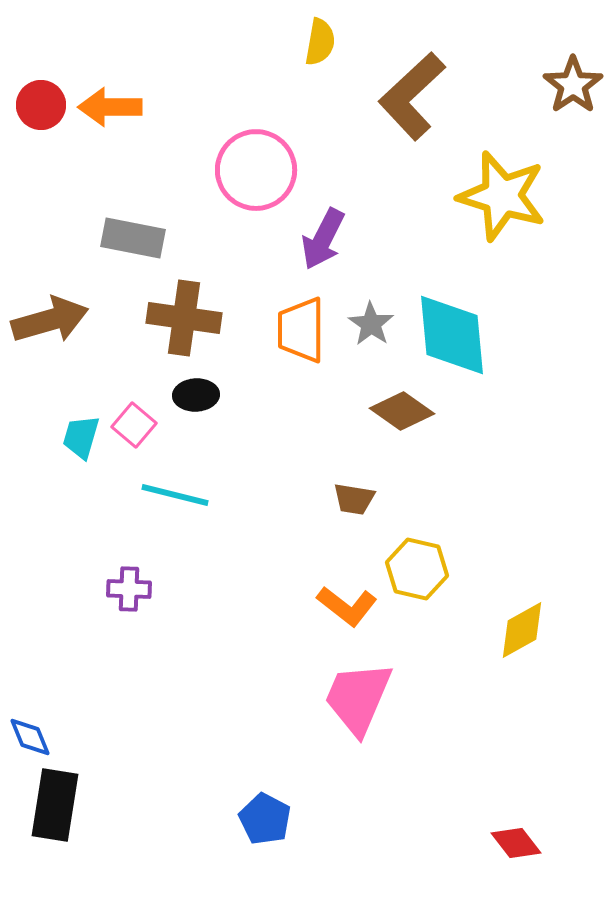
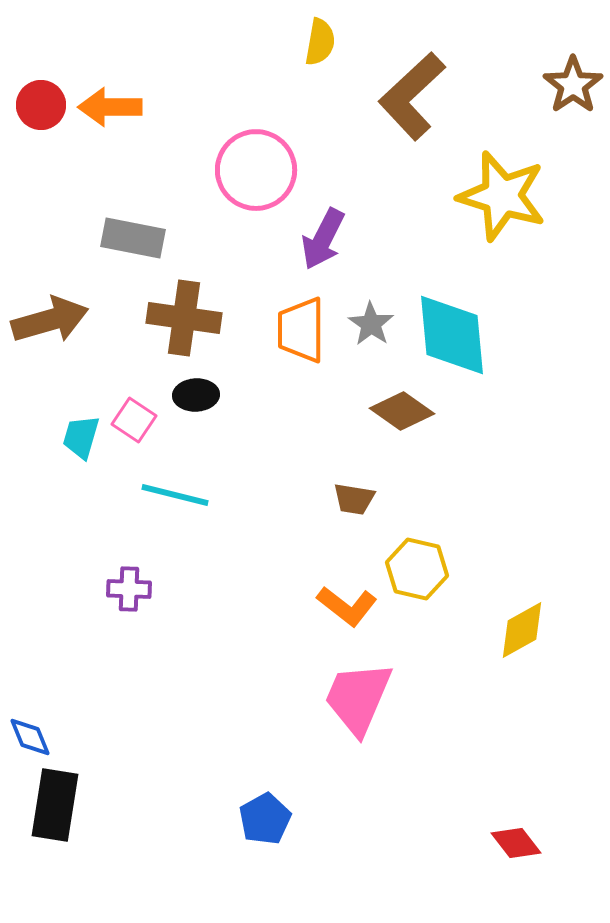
pink square: moved 5 px up; rotated 6 degrees counterclockwise
blue pentagon: rotated 15 degrees clockwise
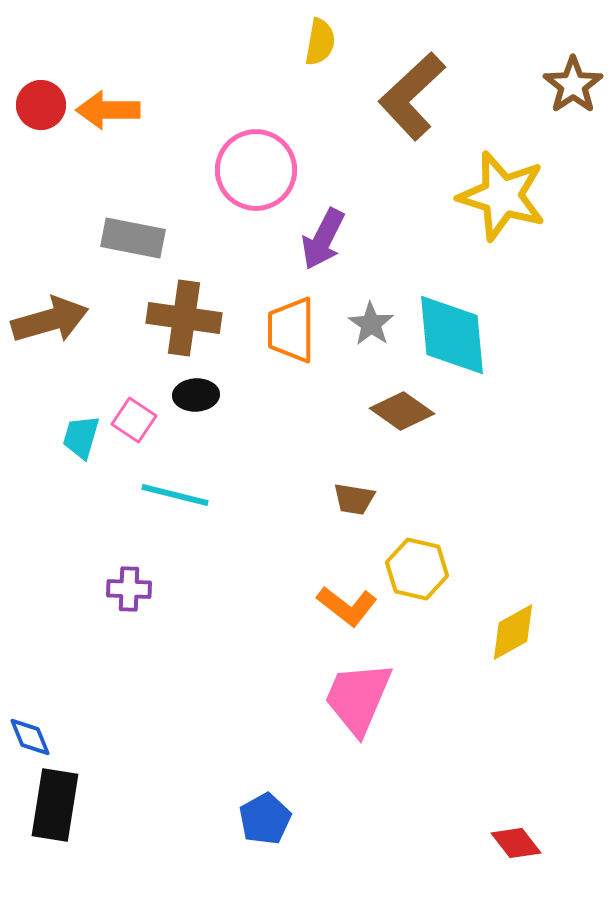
orange arrow: moved 2 px left, 3 px down
orange trapezoid: moved 10 px left
yellow diamond: moved 9 px left, 2 px down
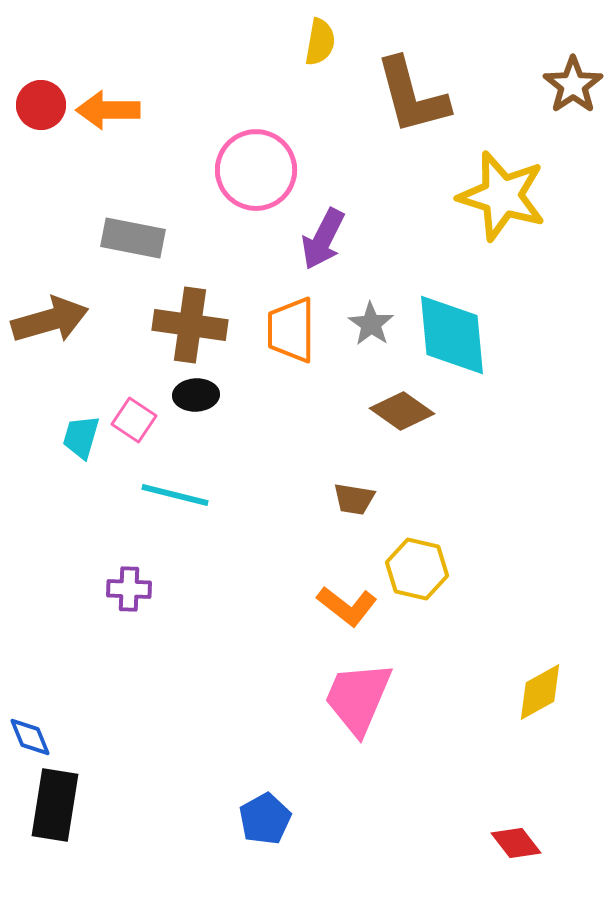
brown L-shape: rotated 62 degrees counterclockwise
brown cross: moved 6 px right, 7 px down
yellow diamond: moved 27 px right, 60 px down
